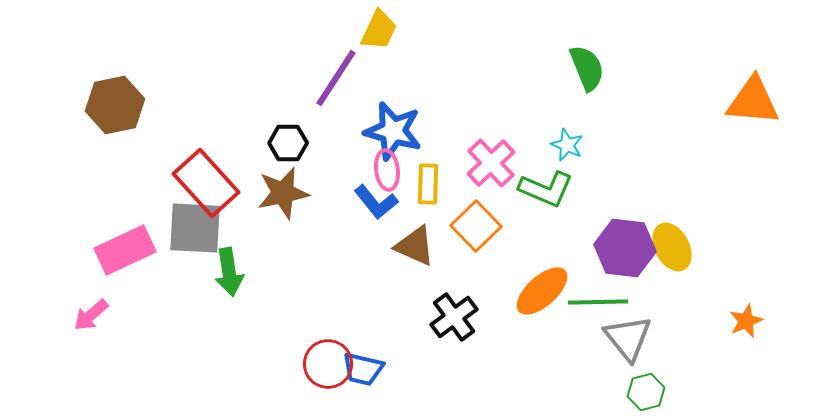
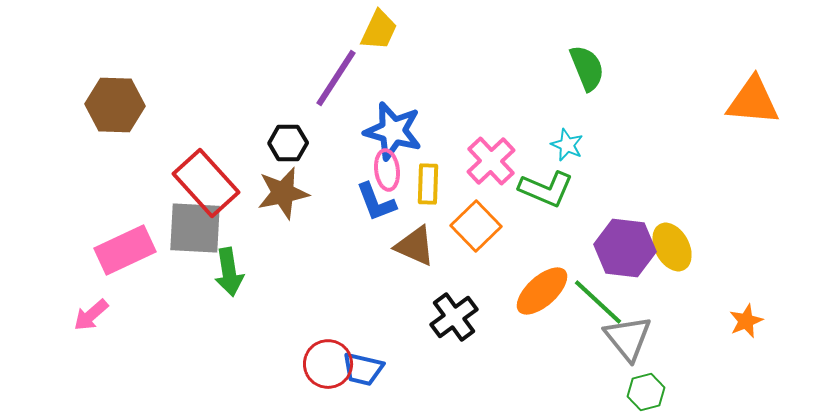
brown hexagon: rotated 14 degrees clockwise
pink cross: moved 2 px up
blue L-shape: rotated 18 degrees clockwise
green line: rotated 44 degrees clockwise
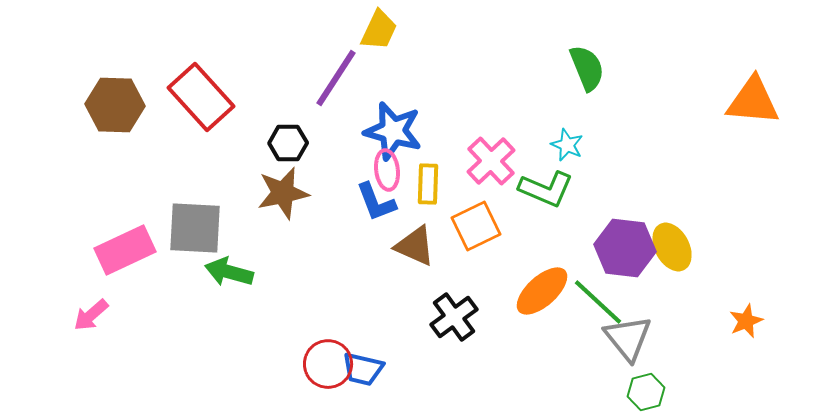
red rectangle: moved 5 px left, 86 px up
orange square: rotated 18 degrees clockwise
green arrow: rotated 114 degrees clockwise
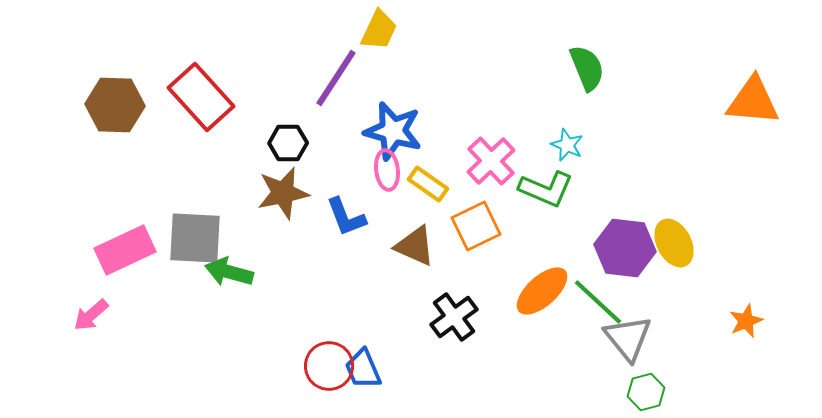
yellow rectangle: rotated 57 degrees counterclockwise
blue L-shape: moved 30 px left, 15 px down
gray square: moved 10 px down
yellow ellipse: moved 2 px right, 4 px up
red circle: moved 1 px right, 2 px down
blue trapezoid: rotated 54 degrees clockwise
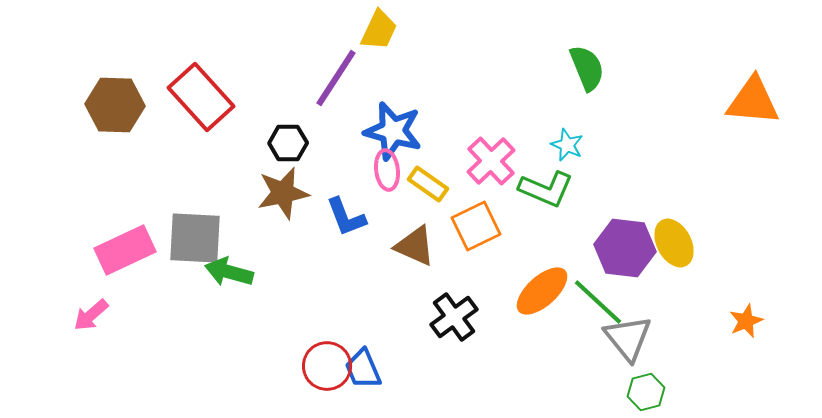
red circle: moved 2 px left
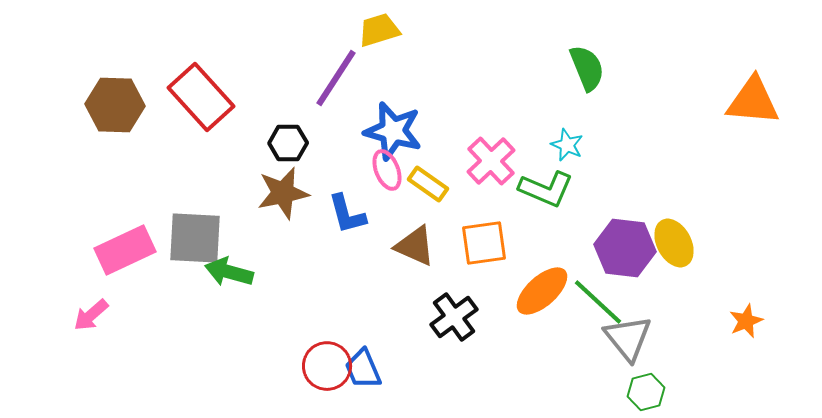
yellow trapezoid: rotated 132 degrees counterclockwise
pink ellipse: rotated 15 degrees counterclockwise
blue L-shape: moved 1 px right, 3 px up; rotated 6 degrees clockwise
orange square: moved 8 px right, 17 px down; rotated 18 degrees clockwise
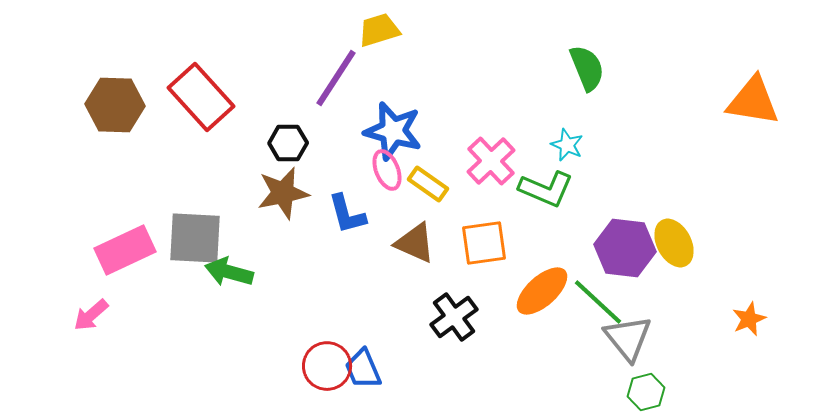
orange triangle: rotated 4 degrees clockwise
brown triangle: moved 3 px up
orange star: moved 3 px right, 2 px up
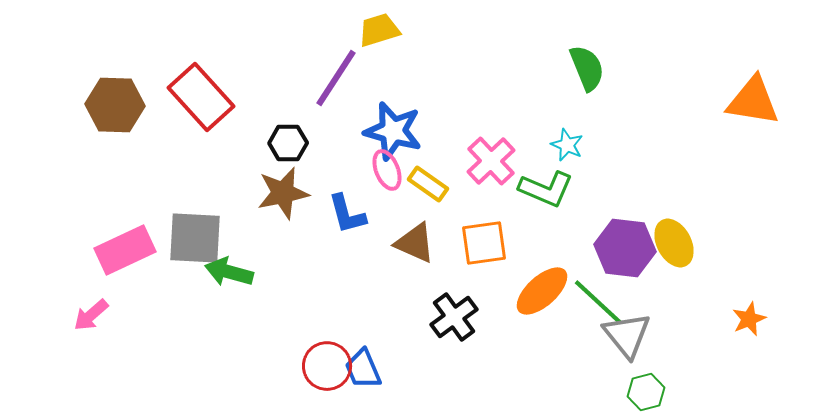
gray triangle: moved 1 px left, 3 px up
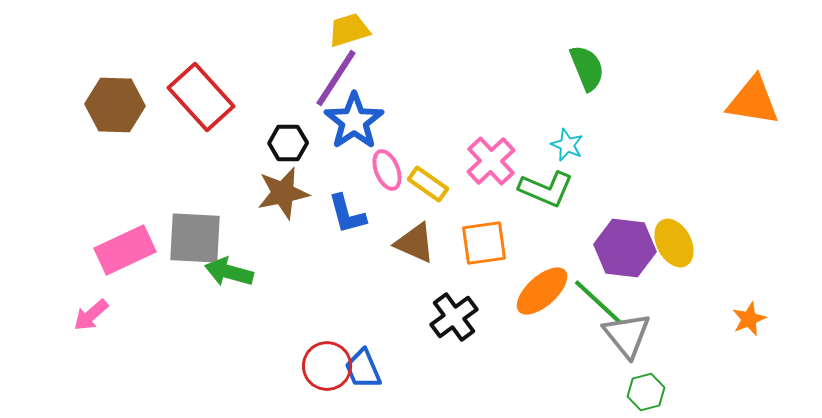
yellow trapezoid: moved 30 px left
blue star: moved 39 px left, 10 px up; rotated 22 degrees clockwise
